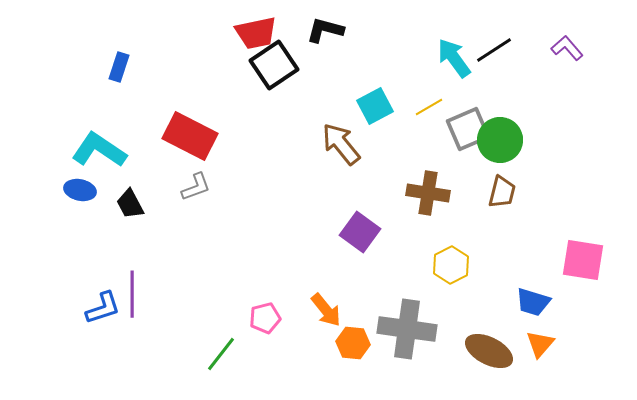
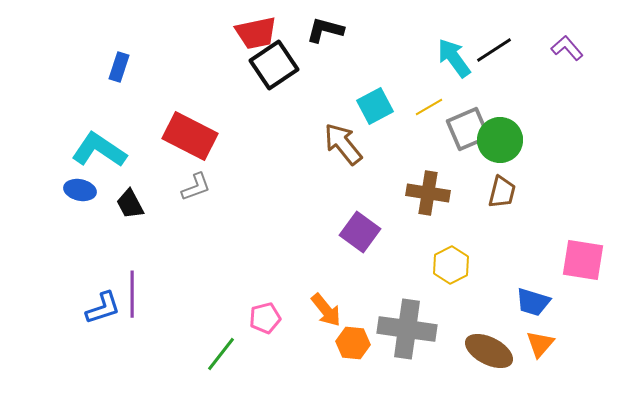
brown arrow: moved 2 px right
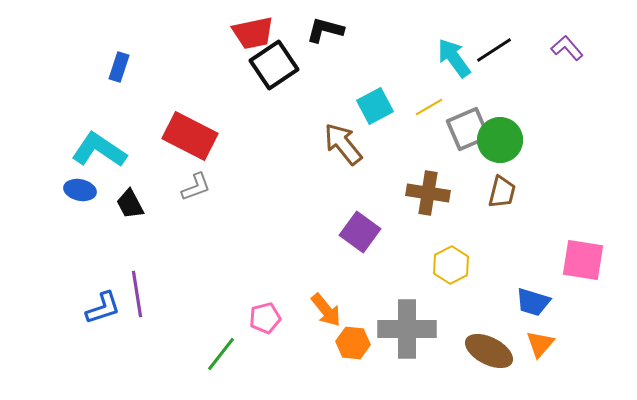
red trapezoid: moved 3 px left
purple line: moved 5 px right; rotated 9 degrees counterclockwise
gray cross: rotated 8 degrees counterclockwise
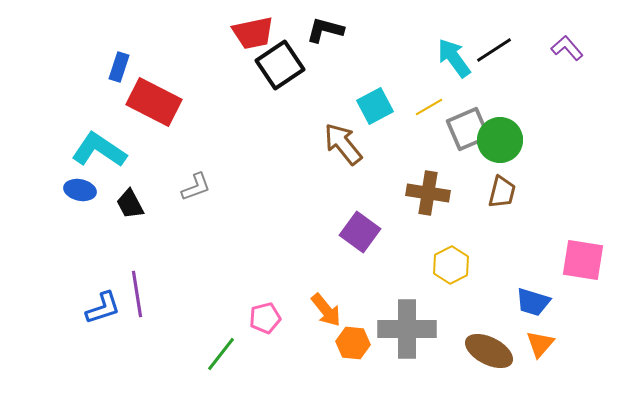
black square: moved 6 px right
red rectangle: moved 36 px left, 34 px up
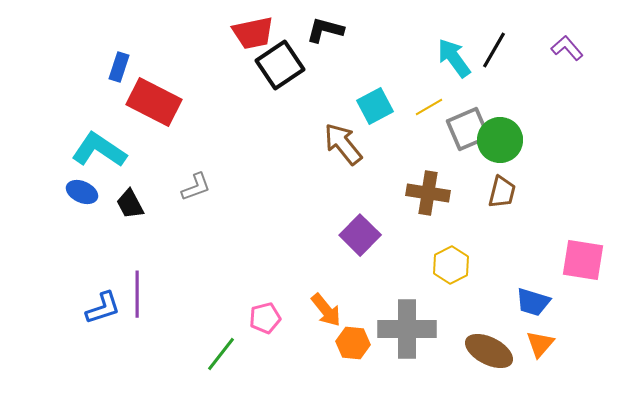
black line: rotated 27 degrees counterclockwise
blue ellipse: moved 2 px right, 2 px down; rotated 12 degrees clockwise
purple square: moved 3 px down; rotated 9 degrees clockwise
purple line: rotated 9 degrees clockwise
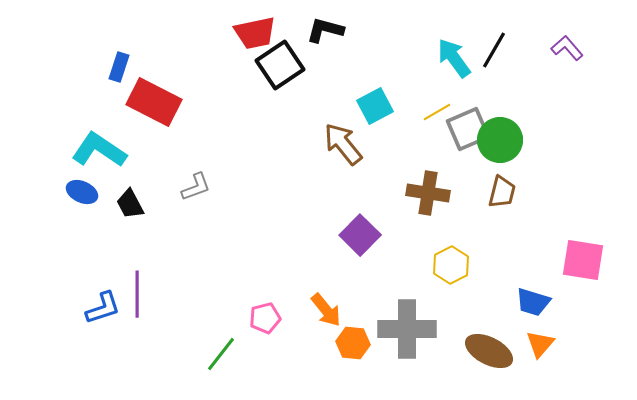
red trapezoid: moved 2 px right
yellow line: moved 8 px right, 5 px down
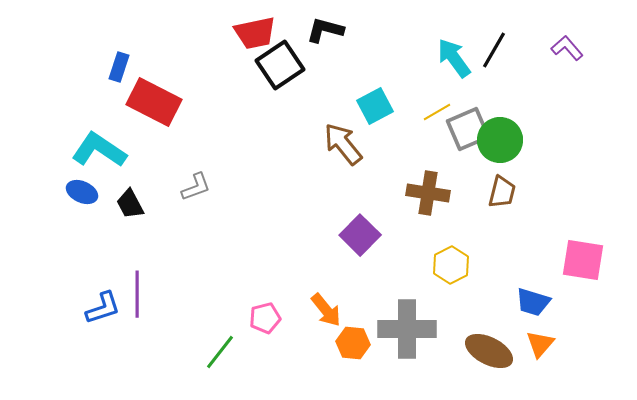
green line: moved 1 px left, 2 px up
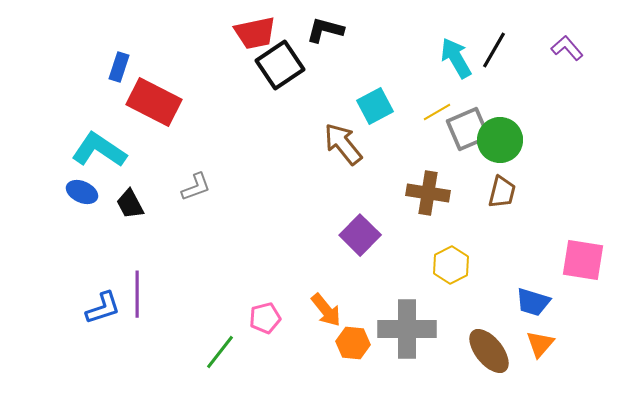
cyan arrow: moved 2 px right; rotated 6 degrees clockwise
brown ellipse: rotated 24 degrees clockwise
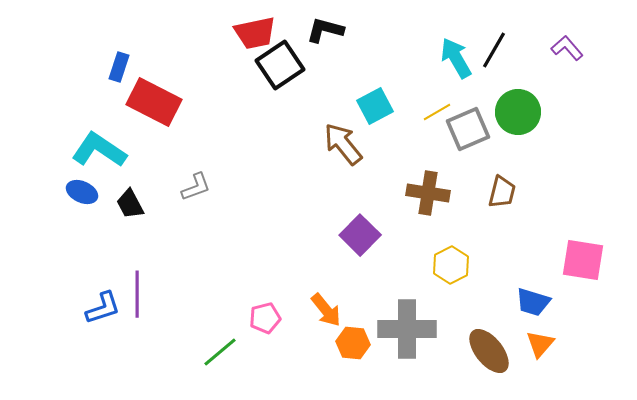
green circle: moved 18 px right, 28 px up
green line: rotated 12 degrees clockwise
